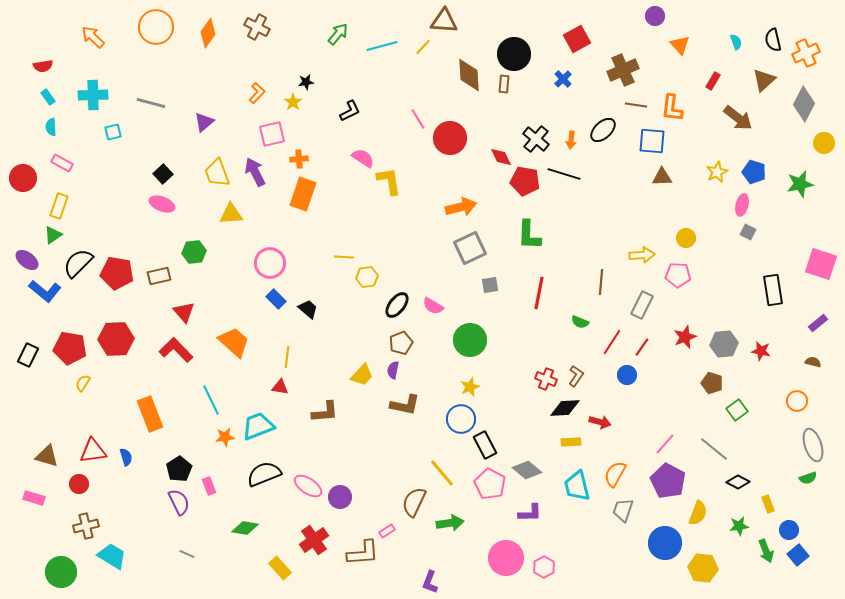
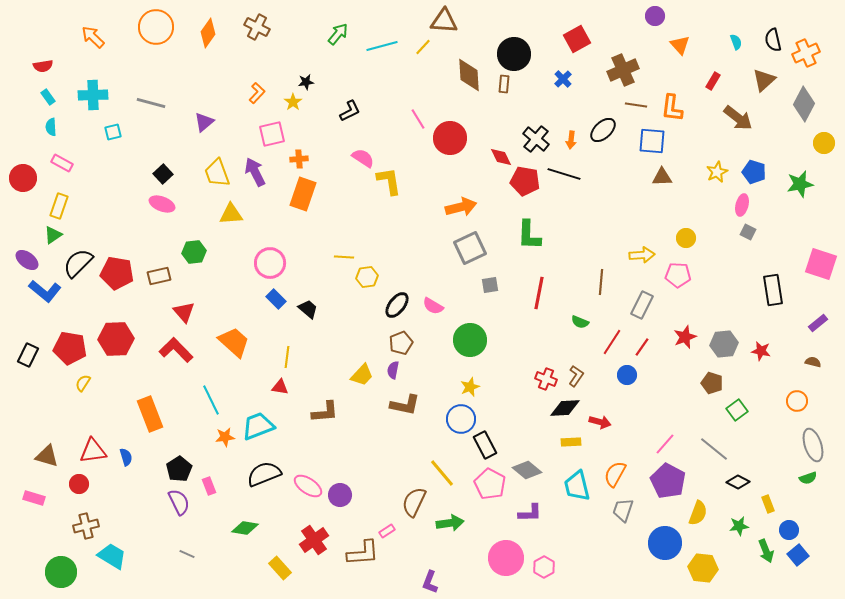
purple circle at (340, 497): moved 2 px up
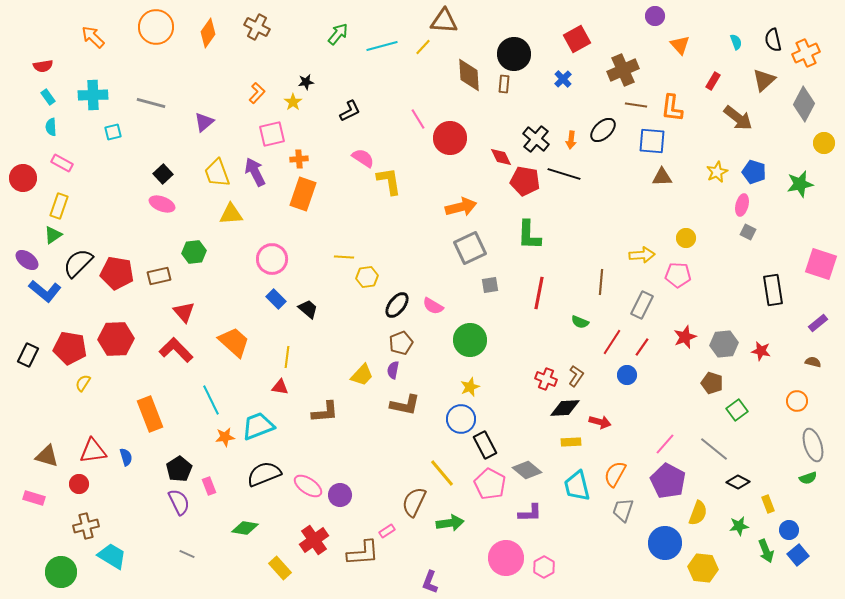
pink circle at (270, 263): moved 2 px right, 4 px up
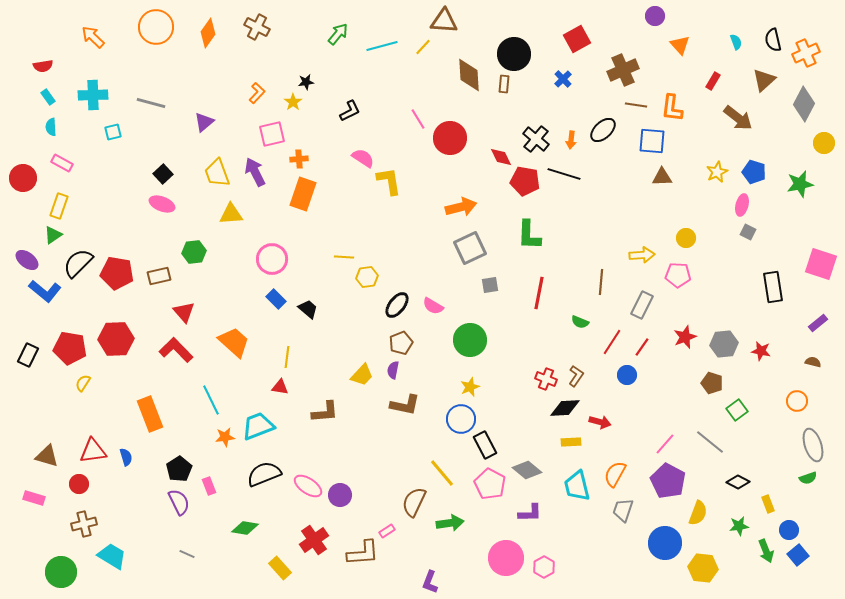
black rectangle at (773, 290): moved 3 px up
gray line at (714, 449): moved 4 px left, 7 px up
brown cross at (86, 526): moved 2 px left, 2 px up
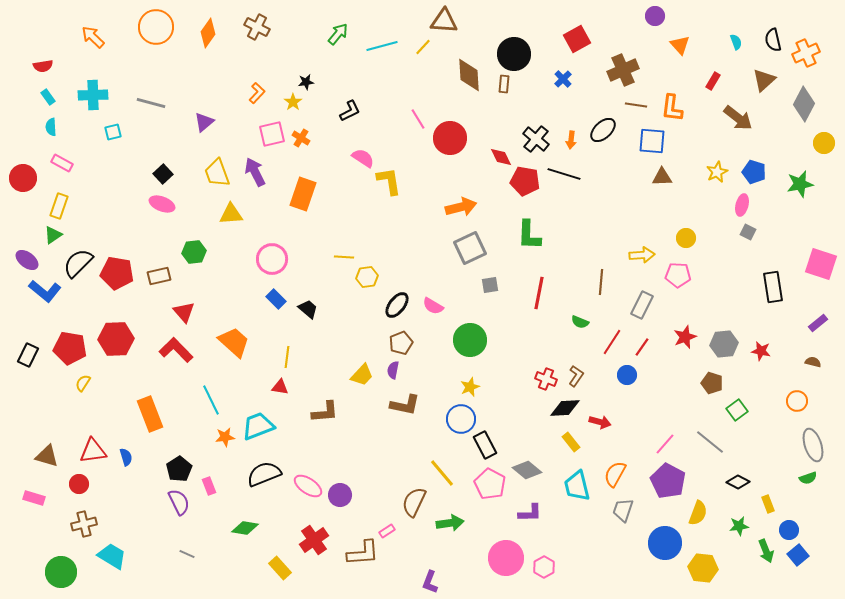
orange cross at (299, 159): moved 2 px right, 21 px up; rotated 36 degrees clockwise
yellow rectangle at (571, 442): rotated 54 degrees clockwise
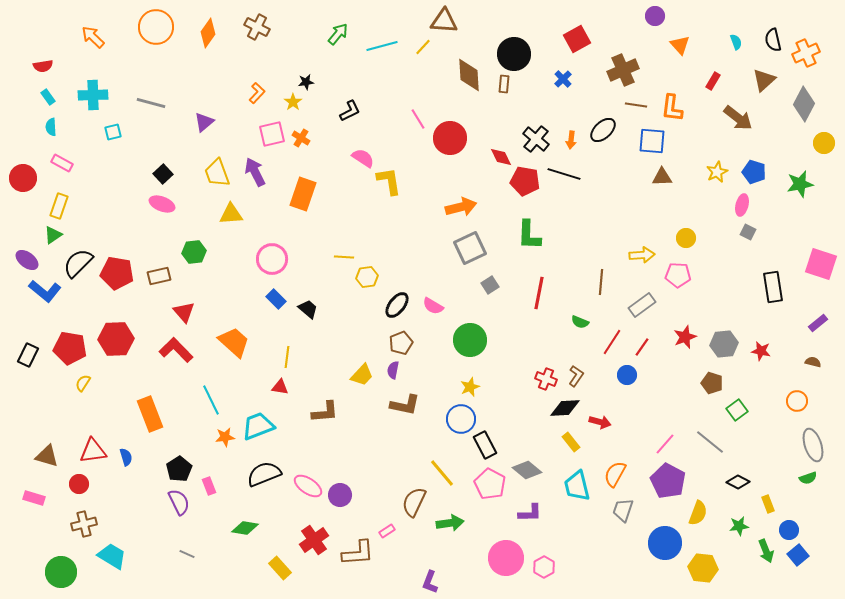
gray square at (490, 285): rotated 24 degrees counterclockwise
gray rectangle at (642, 305): rotated 28 degrees clockwise
brown L-shape at (363, 553): moved 5 px left
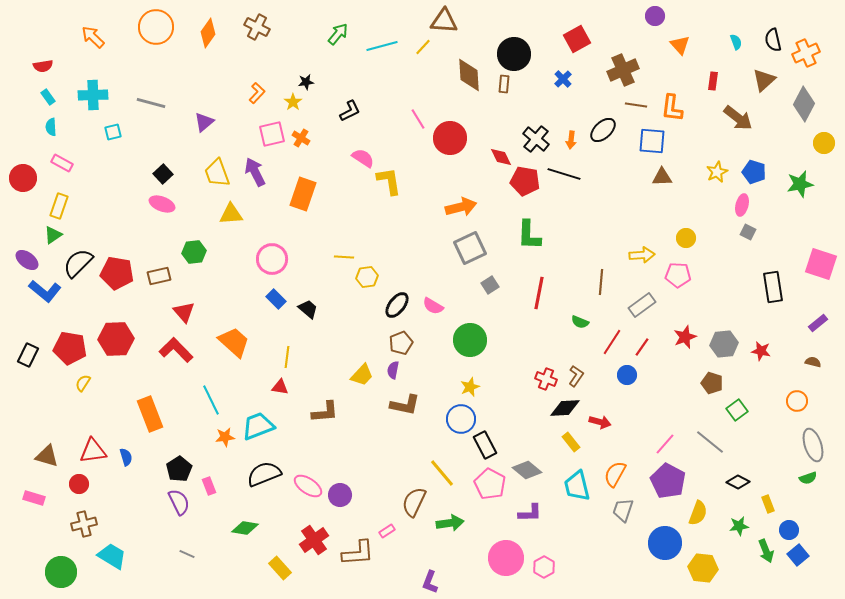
red rectangle at (713, 81): rotated 24 degrees counterclockwise
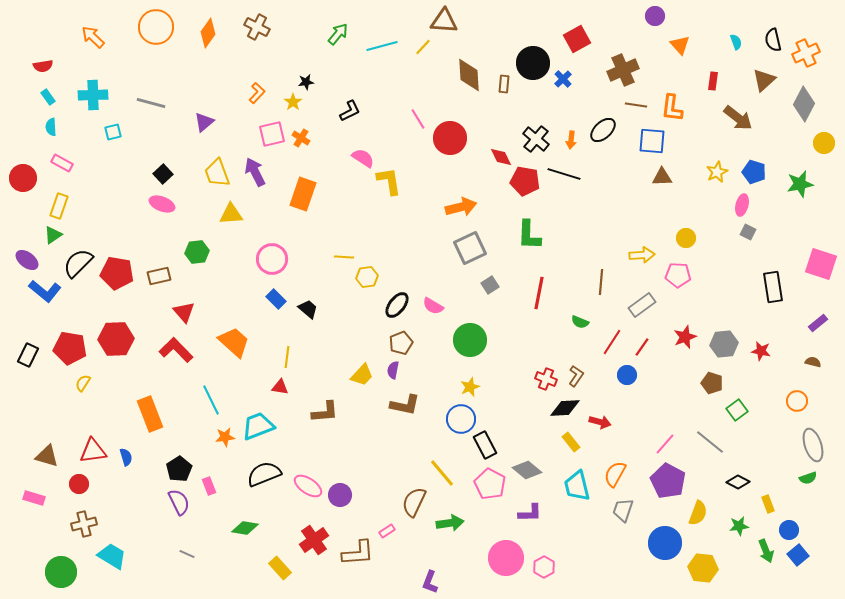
black circle at (514, 54): moved 19 px right, 9 px down
green hexagon at (194, 252): moved 3 px right
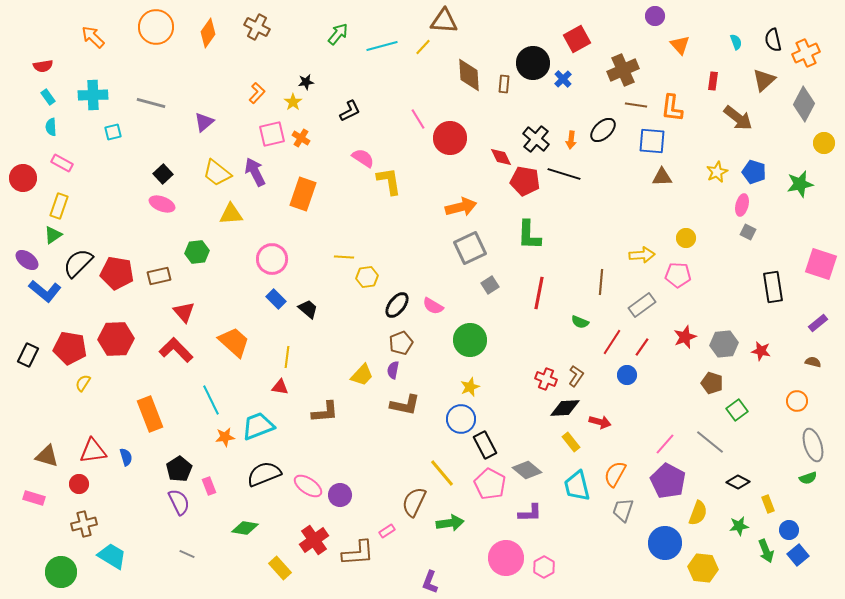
yellow trapezoid at (217, 173): rotated 32 degrees counterclockwise
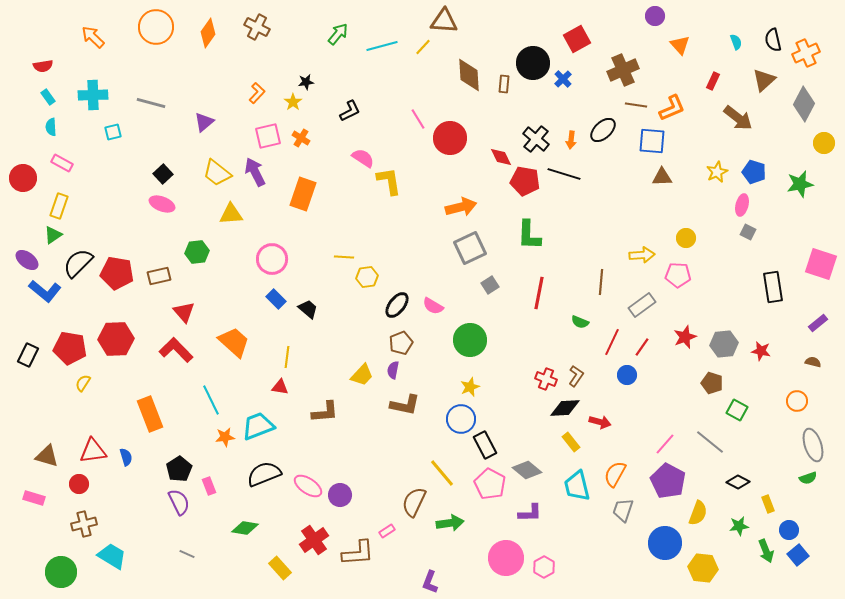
red rectangle at (713, 81): rotated 18 degrees clockwise
orange L-shape at (672, 108): rotated 120 degrees counterclockwise
pink square at (272, 134): moved 4 px left, 2 px down
red line at (612, 342): rotated 8 degrees counterclockwise
green square at (737, 410): rotated 25 degrees counterclockwise
